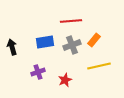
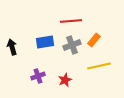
purple cross: moved 4 px down
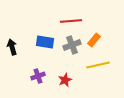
blue rectangle: rotated 18 degrees clockwise
yellow line: moved 1 px left, 1 px up
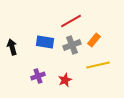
red line: rotated 25 degrees counterclockwise
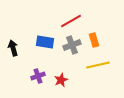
orange rectangle: rotated 56 degrees counterclockwise
black arrow: moved 1 px right, 1 px down
red star: moved 4 px left
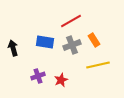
orange rectangle: rotated 16 degrees counterclockwise
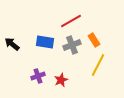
black arrow: moved 1 px left, 4 px up; rotated 35 degrees counterclockwise
yellow line: rotated 50 degrees counterclockwise
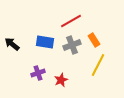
purple cross: moved 3 px up
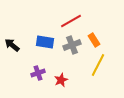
black arrow: moved 1 px down
